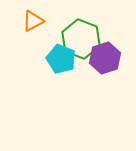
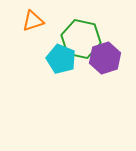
orange triangle: rotated 10 degrees clockwise
green hexagon: rotated 9 degrees counterclockwise
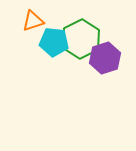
green hexagon: rotated 21 degrees clockwise
cyan pentagon: moved 7 px left, 17 px up; rotated 16 degrees counterclockwise
